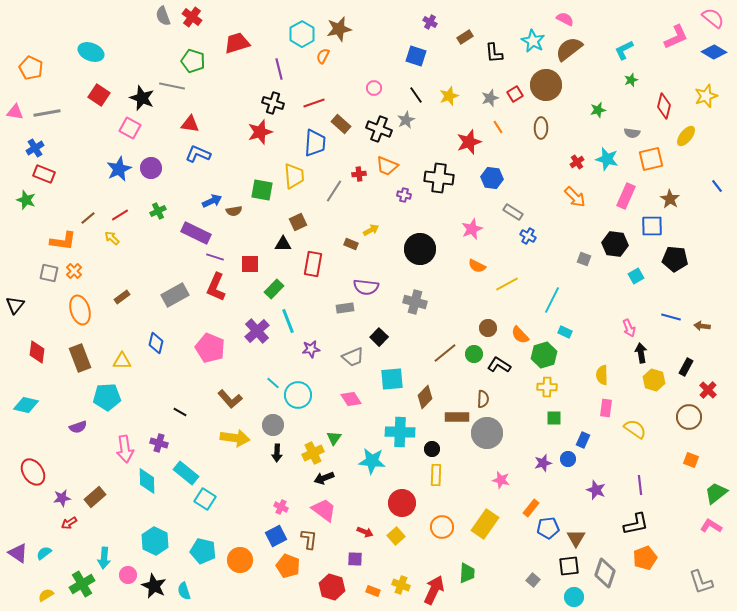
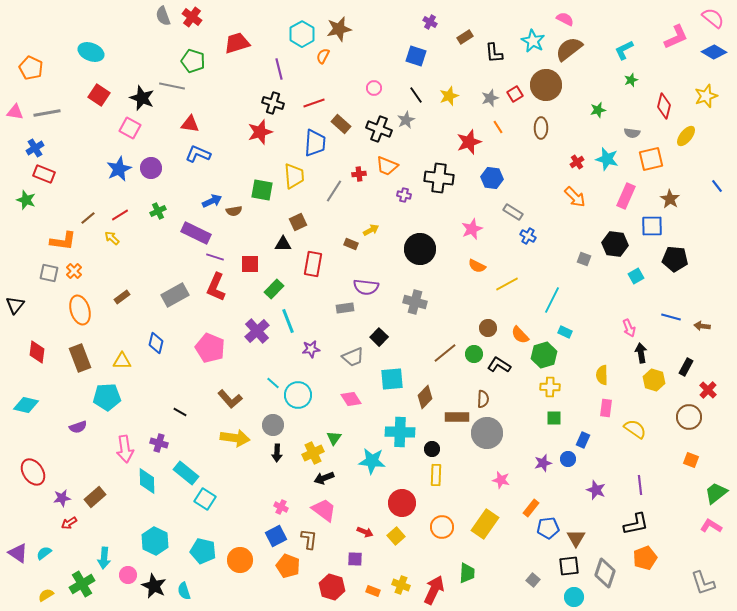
yellow cross at (547, 387): moved 3 px right
gray L-shape at (701, 582): moved 2 px right, 1 px down
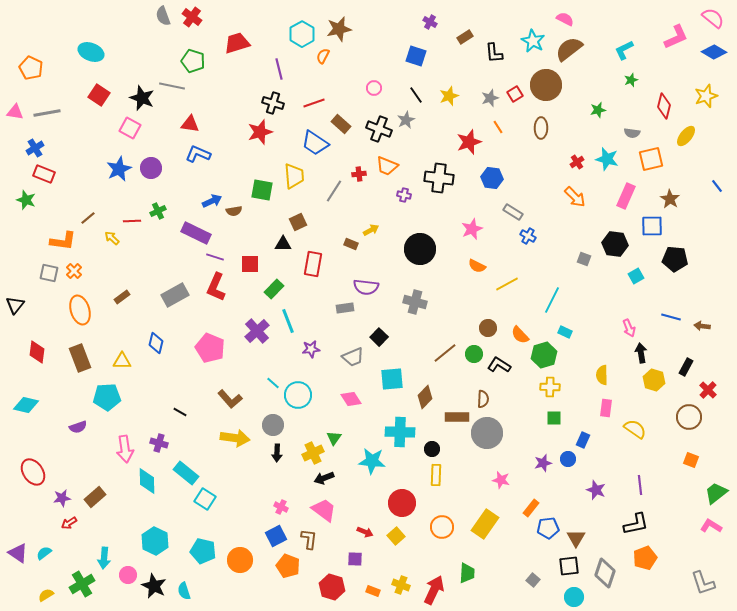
blue trapezoid at (315, 143): rotated 120 degrees clockwise
red line at (120, 215): moved 12 px right, 6 px down; rotated 30 degrees clockwise
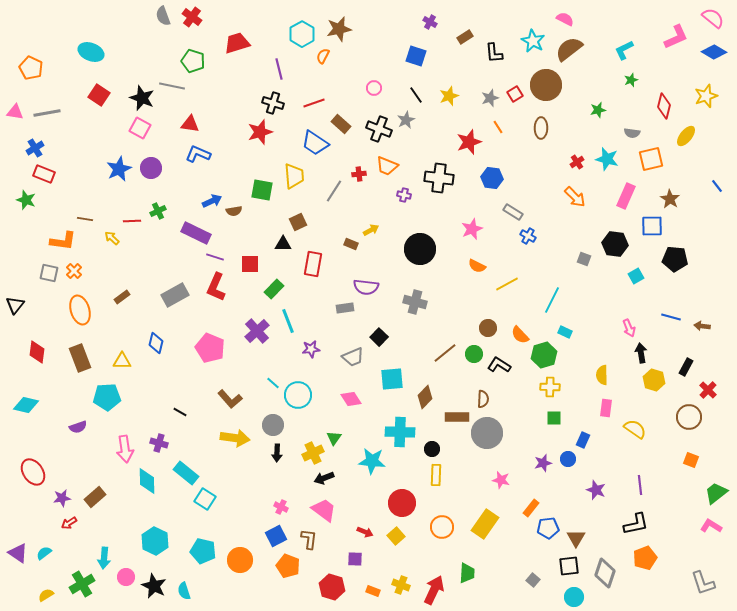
pink square at (130, 128): moved 10 px right
brown line at (88, 218): moved 3 px left, 1 px down; rotated 49 degrees clockwise
pink circle at (128, 575): moved 2 px left, 2 px down
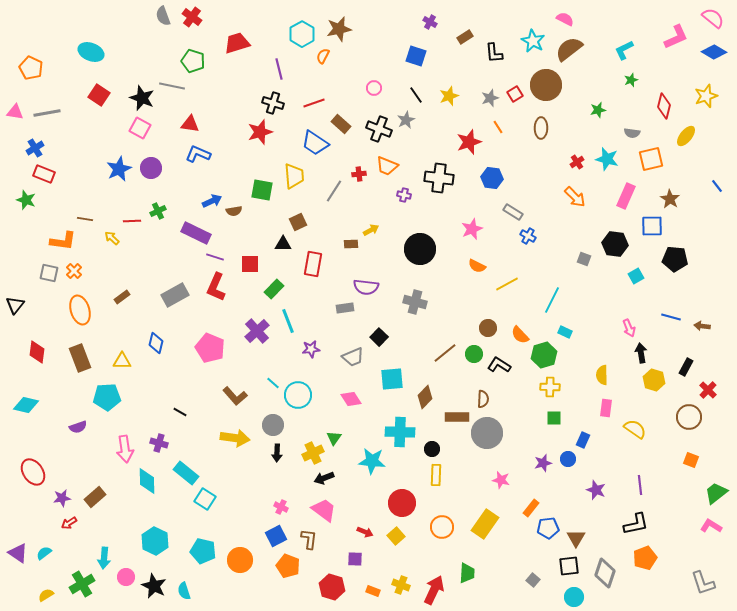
brown rectangle at (351, 244): rotated 24 degrees counterclockwise
brown L-shape at (230, 399): moved 5 px right, 3 px up
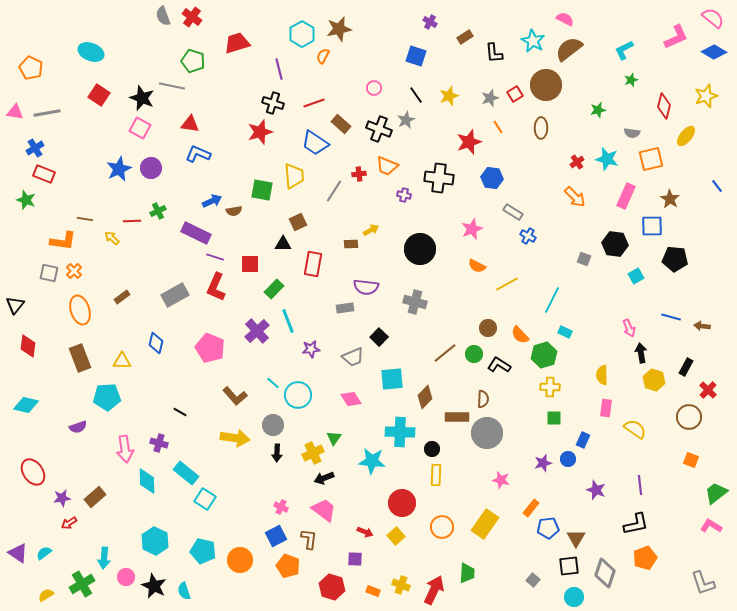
red diamond at (37, 352): moved 9 px left, 6 px up
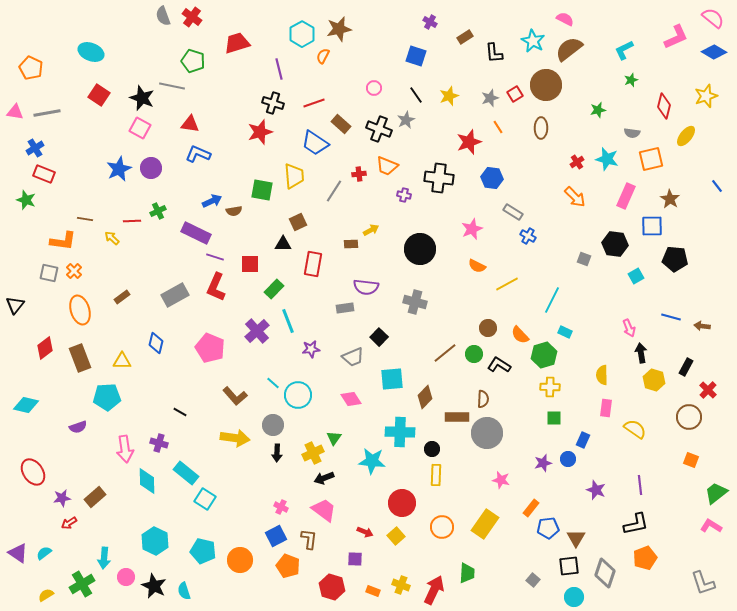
red diamond at (28, 346): moved 17 px right, 2 px down; rotated 45 degrees clockwise
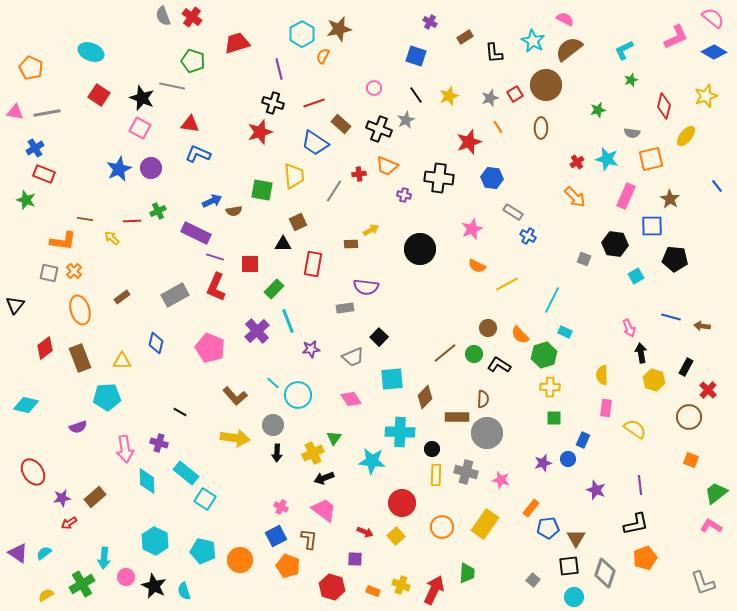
gray cross at (415, 302): moved 51 px right, 170 px down
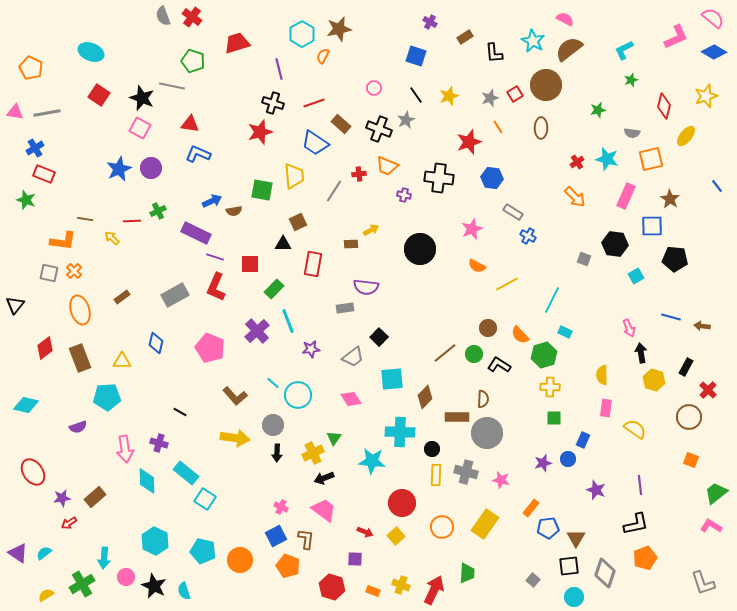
gray trapezoid at (353, 357): rotated 15 degrees counterclockwise
brown L-shape at (309, 539): moved 3 px left
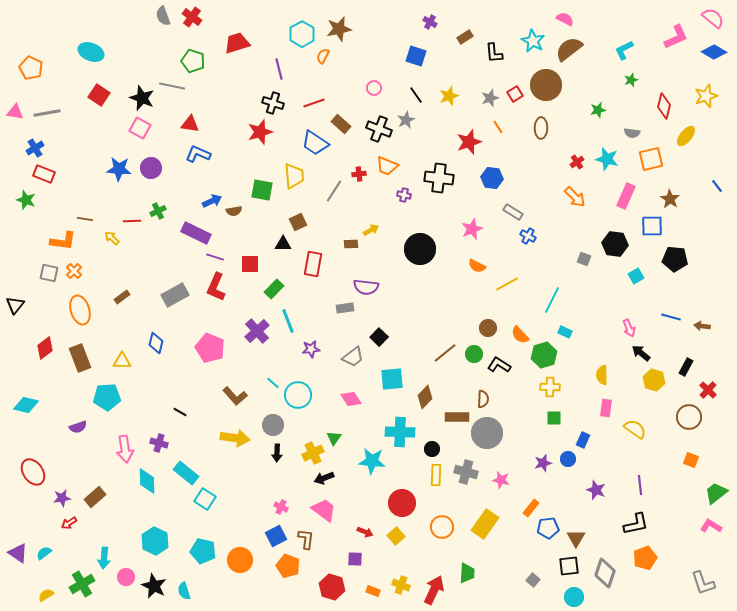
blue star at (119, 169): rotated 30 degrees clockwise
black arrow at (641, 353): rotated 42 degrees counterclockwise
